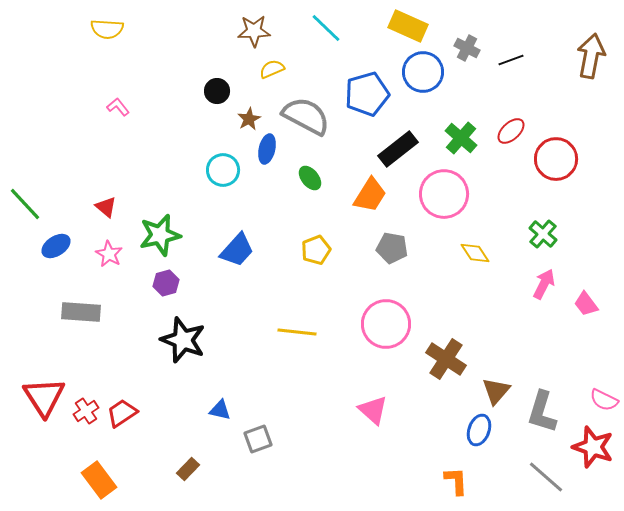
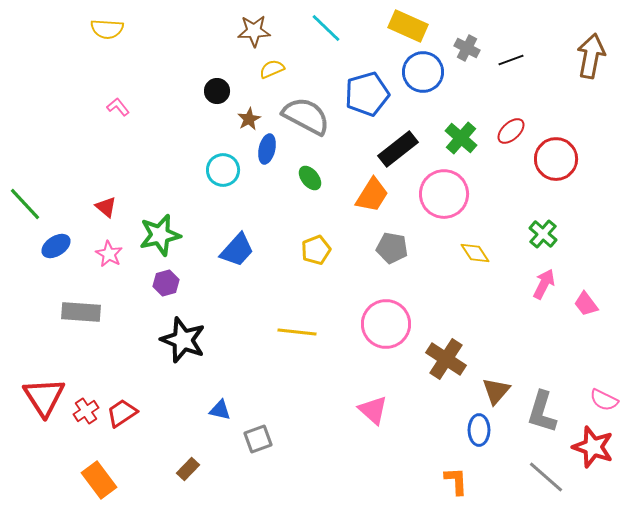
orange trapezoid at (370, 195): moved 2 px right
blue ellipse at (479, 430): rotated 20 degrees counterclockwise
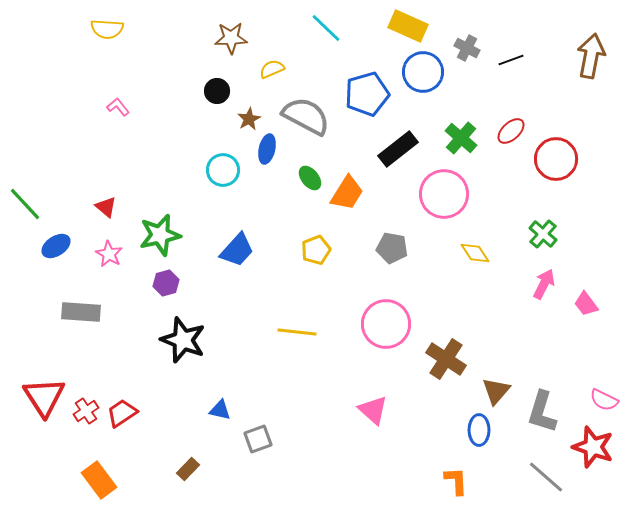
brown star at (254, 31): moved 23 px left, 7 px down
orange trapezoid at (372, 195): moved 25 px left, 2 px up
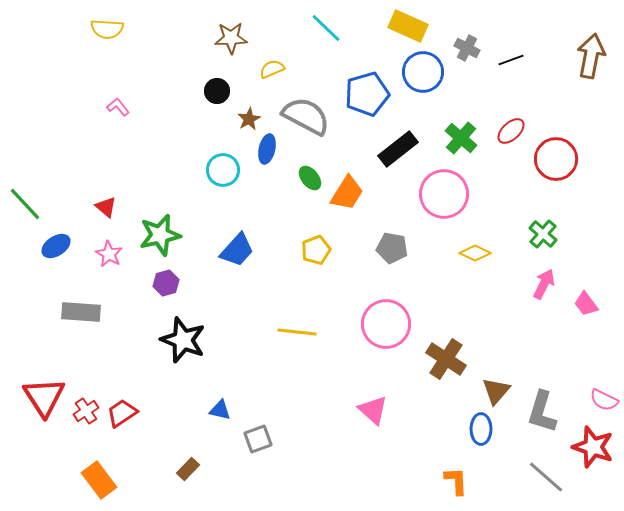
yellow diamond at (475, 253): rotated 32 degrees counterclockwise
blue ellipse at (479, 430): moved 2 px right, 1 px up
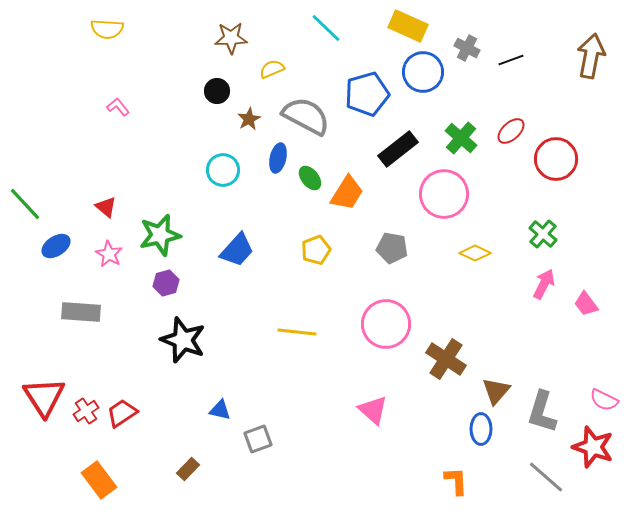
blue ellipse at (267, 149): moved 11 px right, 9 px down
